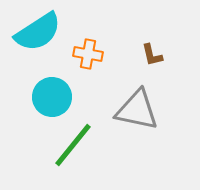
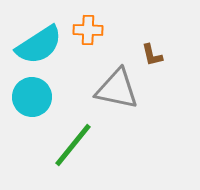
cyan semicircle: moved 1 px right, 13 px down
orange cross: moved 24 px up; rotated 8 degrees counterclockwise
cyan circle: moved 20 px left
gray triangle: moved 20 px left, 21 px up
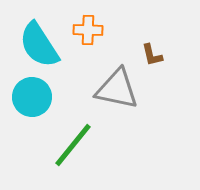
cyan semicircle: rotated 90 degrees clockwise
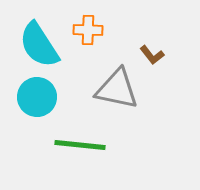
brown L-shape: rotated 25 degrees counterclockwise
cyan circle: moved 5 px right
green line: moved 7 px right; rotated 57 degrees clockwise
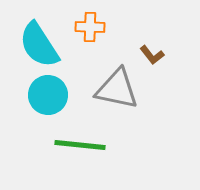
orange cross: moved 2 px right, 3 px up
cyan circle: moved 11 px right, 2 px up
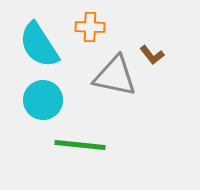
gray triangle: moved 2 px left, 13 px up
cyan circle: moved 5 px left, 5 px down
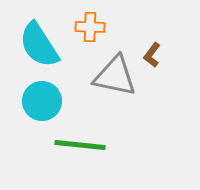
brown L-shape: rotated 75 degrees clockwise
cyan circle: moved 1 px left, 1 px down
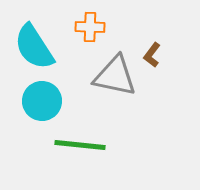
cyan semicircle: moved 5 px left, 2 px down
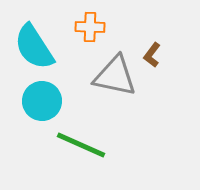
green line: moved 1 px right; rotated 18 degrees clockwise
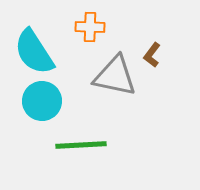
cyan semicircle: moved 5 px down
green line: rotated 27 degrees counterclockwise
